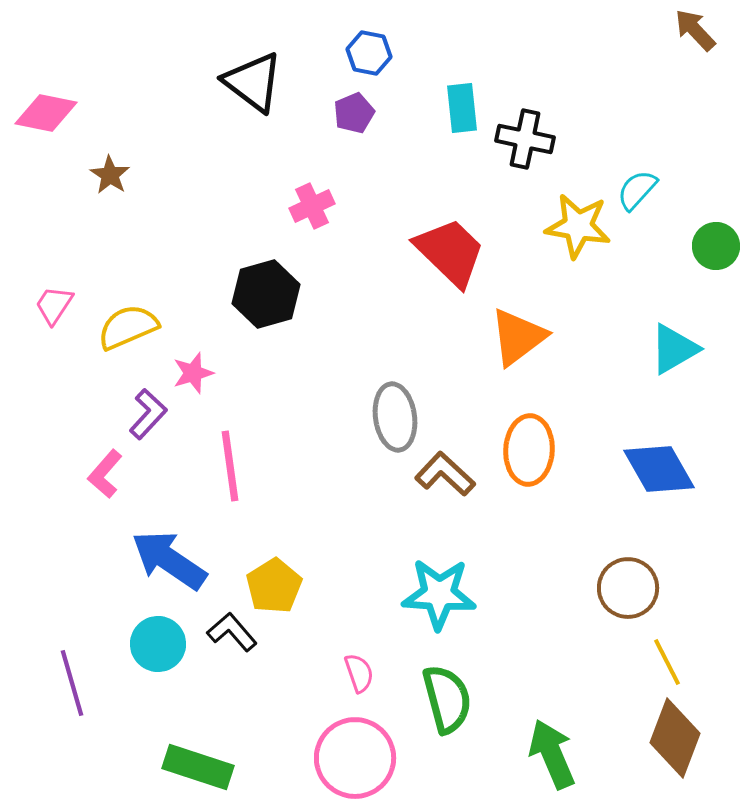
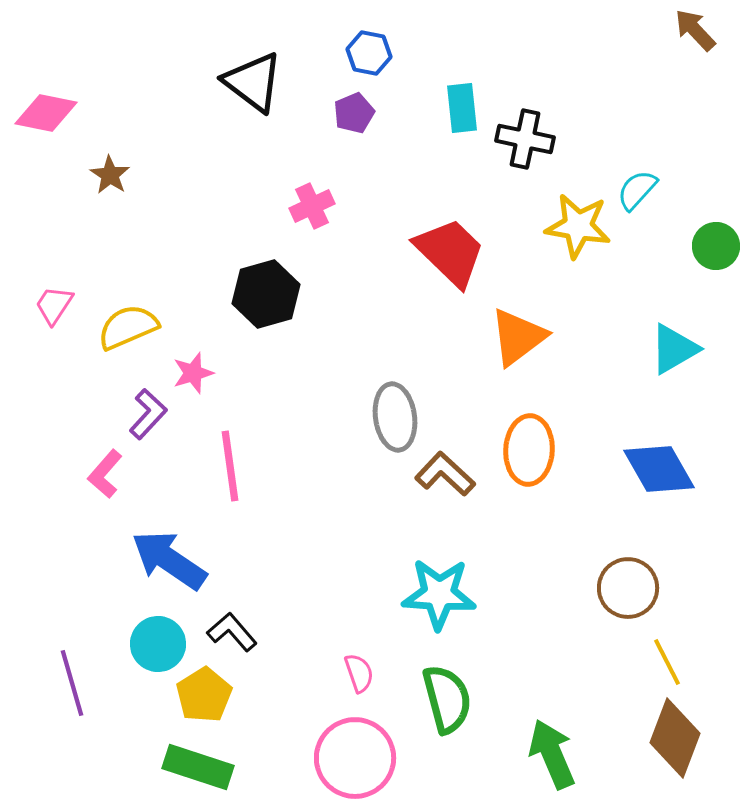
yellow pentagon: moved 70 px left, 109 px down
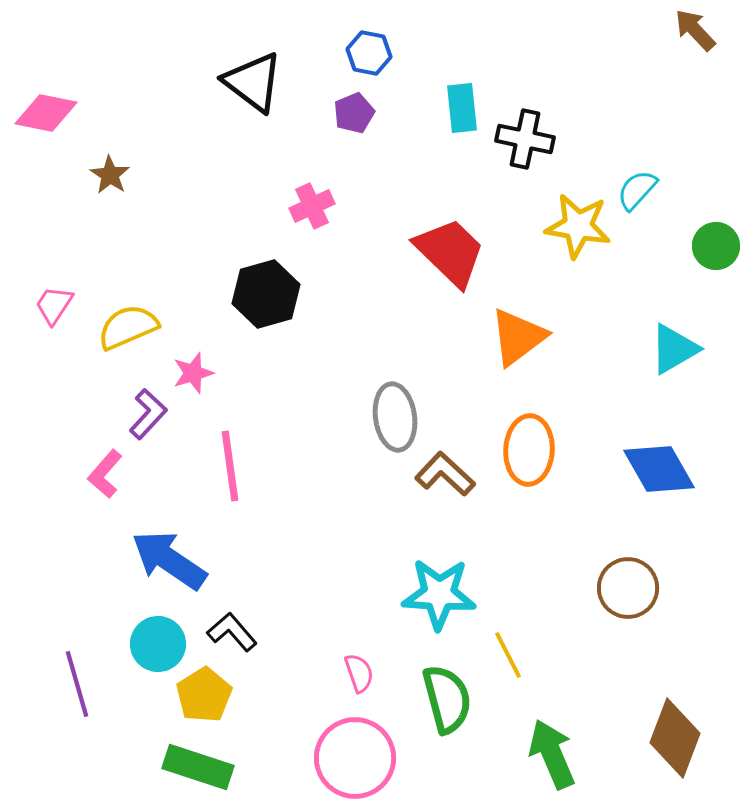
yellow line: moved 159 px left, 7 px up
purple line: moved 5 px right, 1 px down
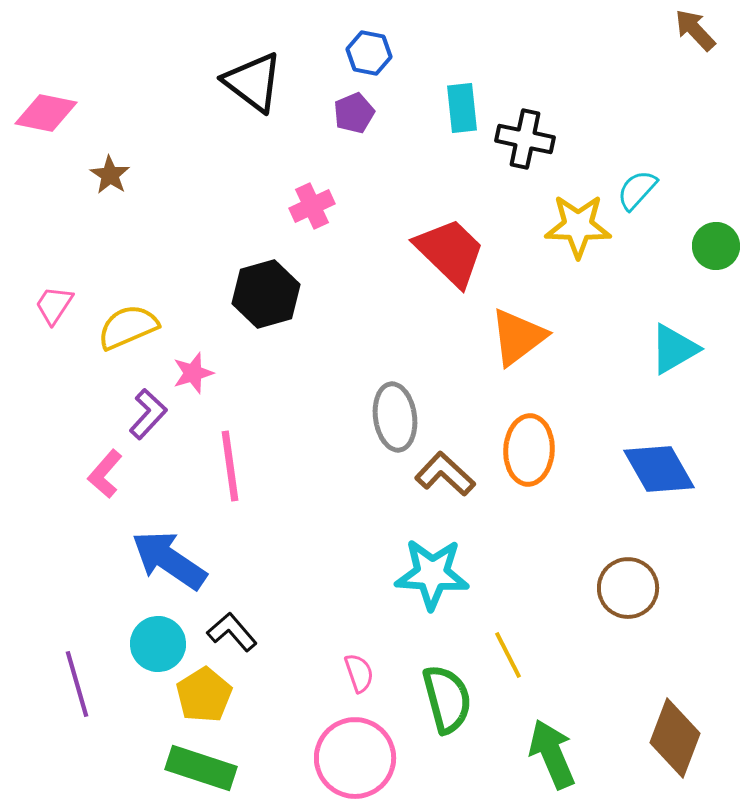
yellow star: rotated 8 degrees counterclockwise
cyan star: moved 7 px left, 20 px up
green rectangle: moved 3 px right, 1 px down
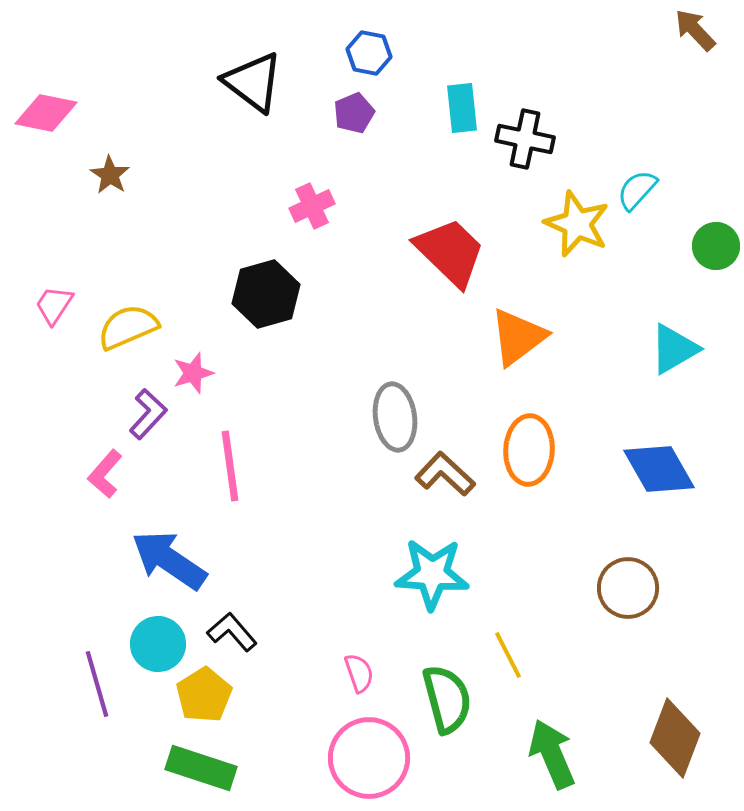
yellow star: moved 1 px left, 2 px up; rotated 22 degrees clockwise
purple line: moved 20 px right
pink circle: moved 14 px right
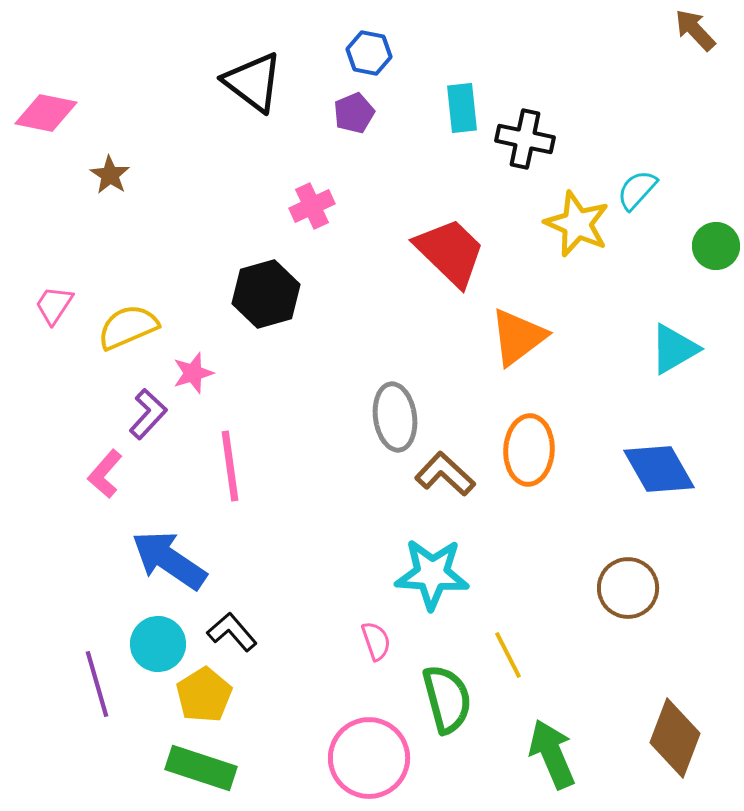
pink semicircle: moved 17 px right, 32 px up
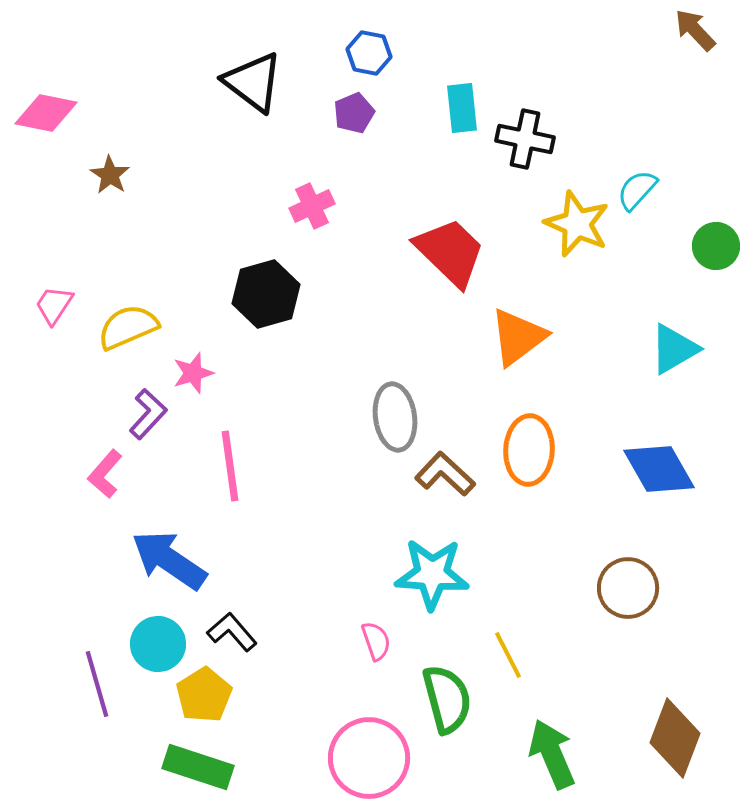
green rectangle: moved 3 px left, 1 px up
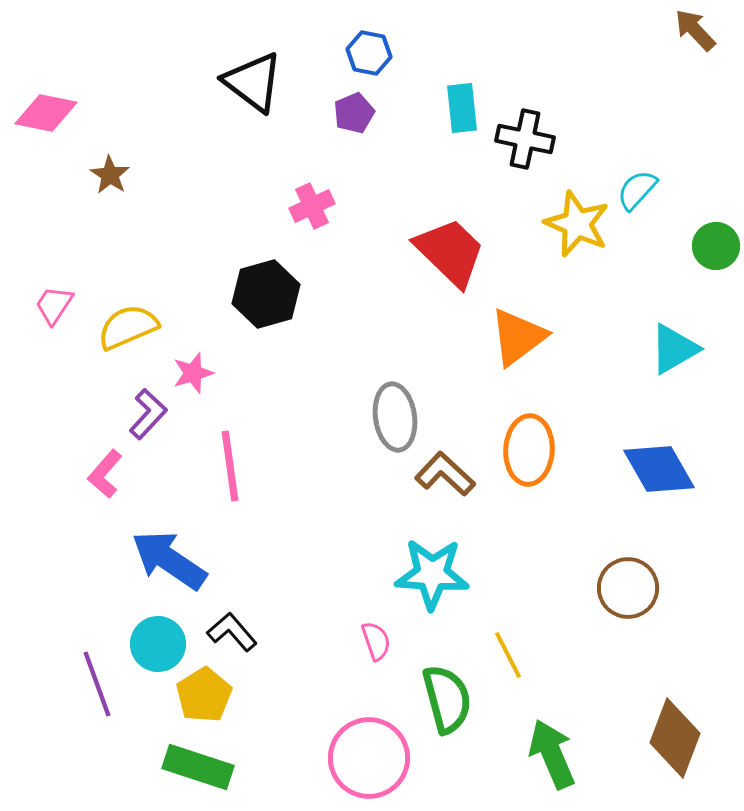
purple line: rotated 4 degrees counterclockwise
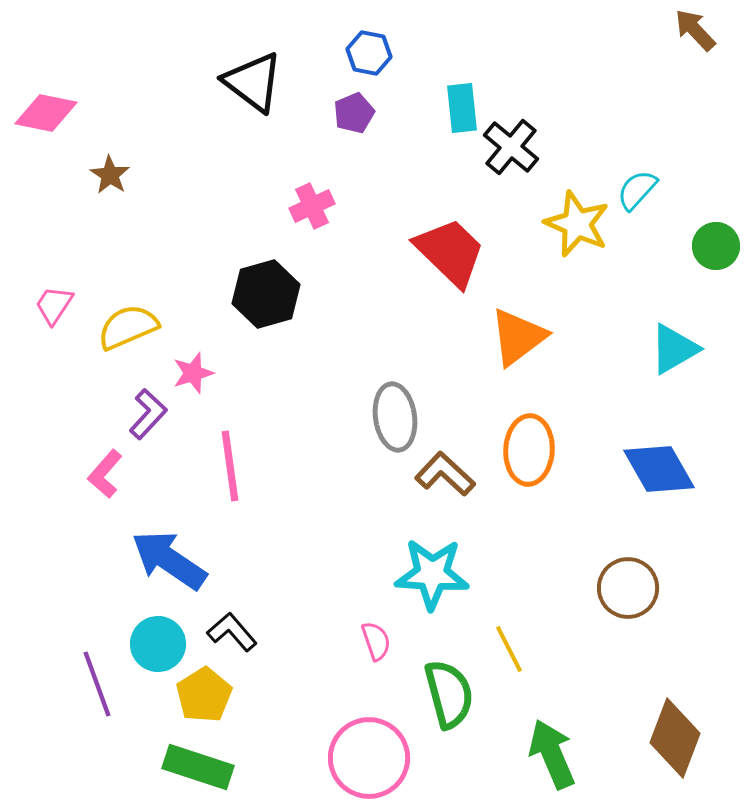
black cross: moved 14 px left, 8 px down; rotated 28 degrees clockwise
yellow line: moved 1 px right, 6 px up
green semicircle: moved 2 px right, 5 px up
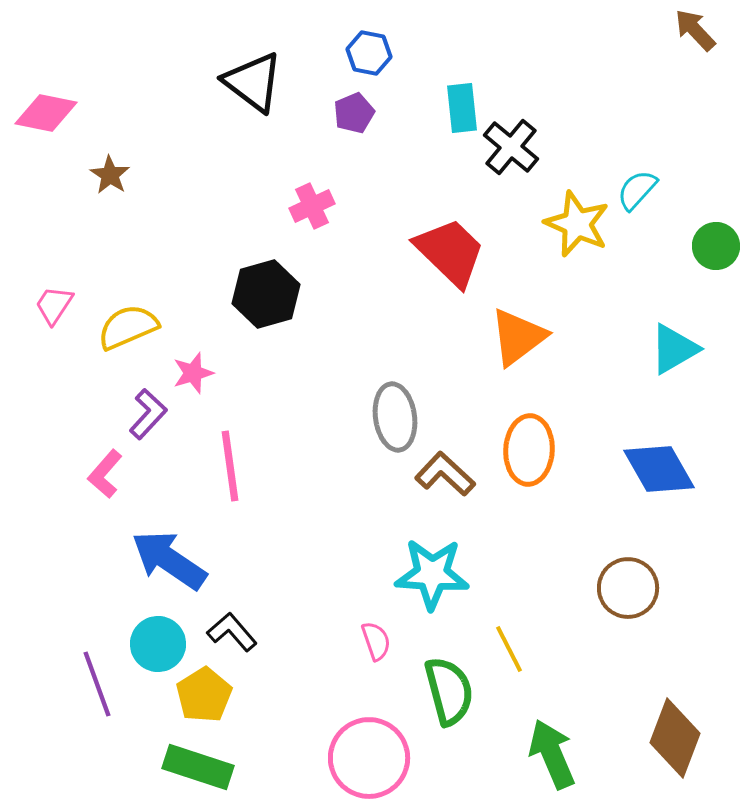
green semicircle: moved 3 px up
